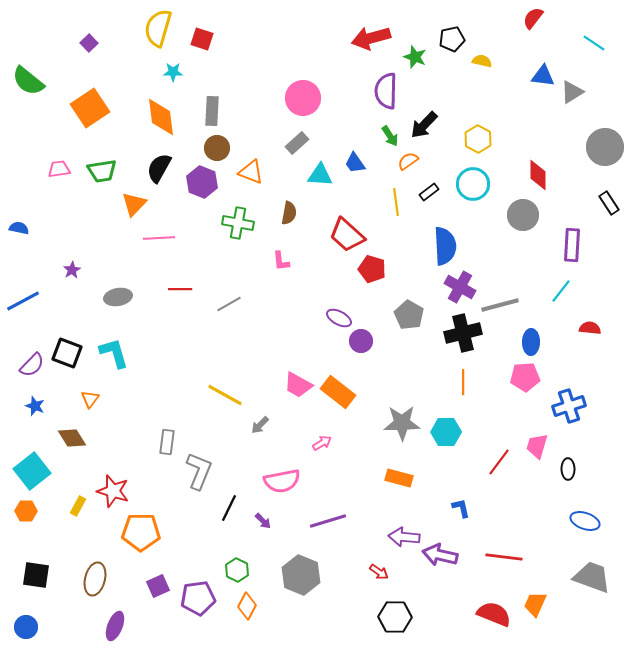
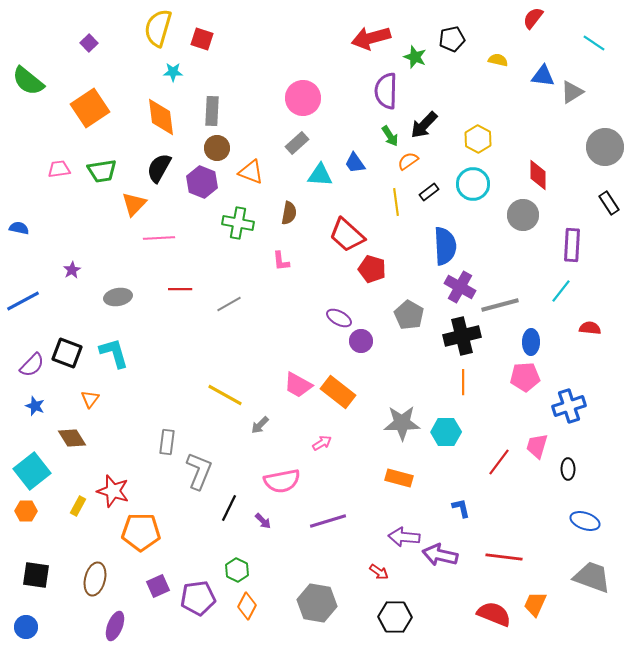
yellow semicircle at (482, 61): moved 16 px right, 1 px up
black cross at (463, 333): moved 1 px left, 3 px down
gray hexagon at (301, 575): moved 16 px right, 28 px down; rotated 12 degrees counterclockwise
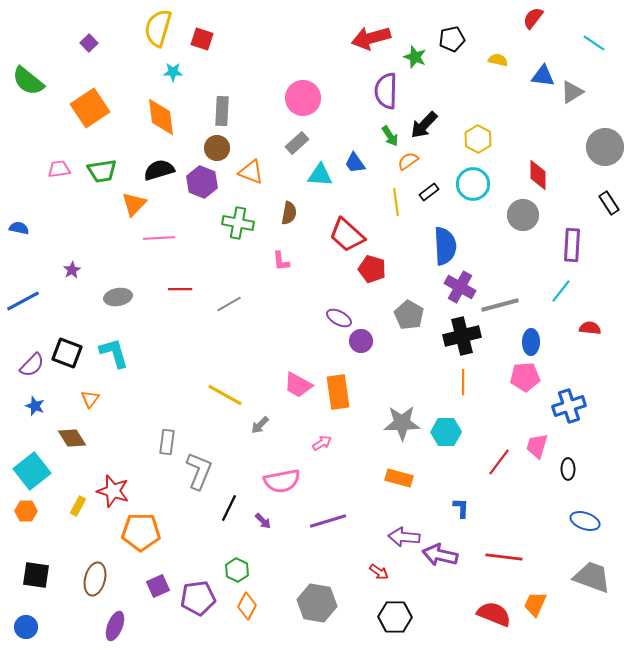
gray rectangle at (212, 111): moved 10 px right
black semicircle at (159, 168): moved 2 px down; rotated 44 degrees clockwise
orange rectangle at (338, 392): rotated 44 degrees clockwise
blue L-shape at (461, 508): rotated 15 degrees clockwise
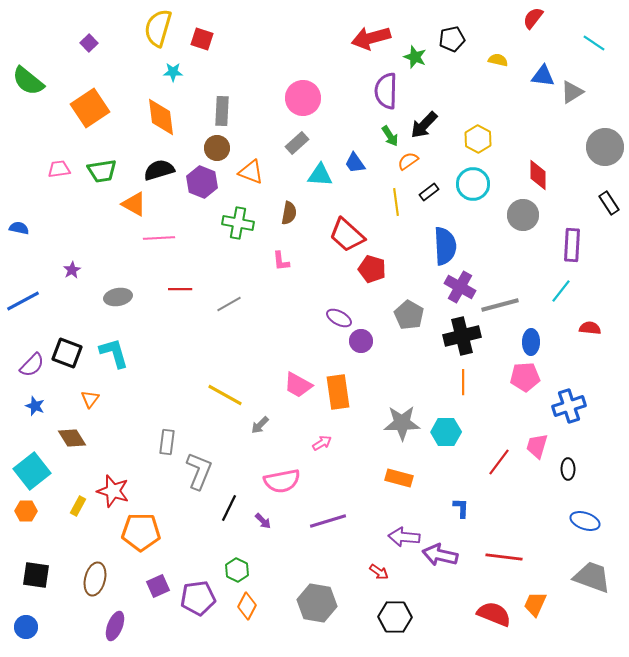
orange triangle at (134, 204): rotated 44 degrees counterclockwise
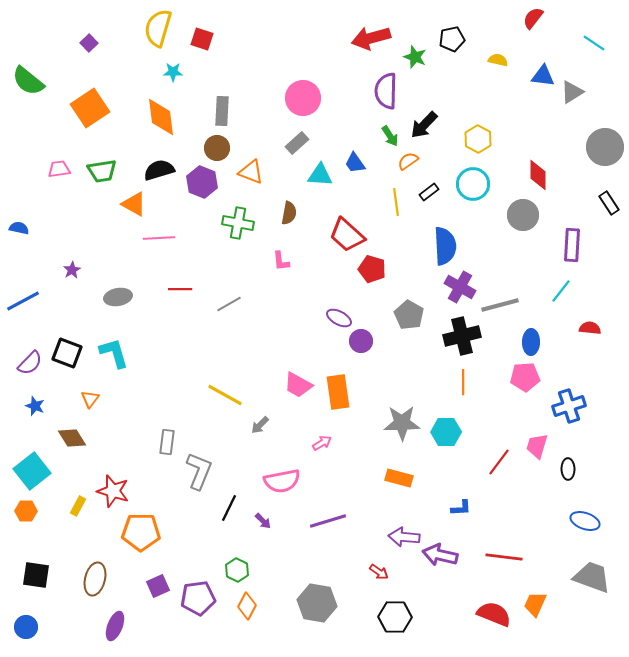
purple semicircle at (32, 365): moved 2 px left, 2 px up
blue L-shape at (461, 508): rotated 85 degrees clockwise
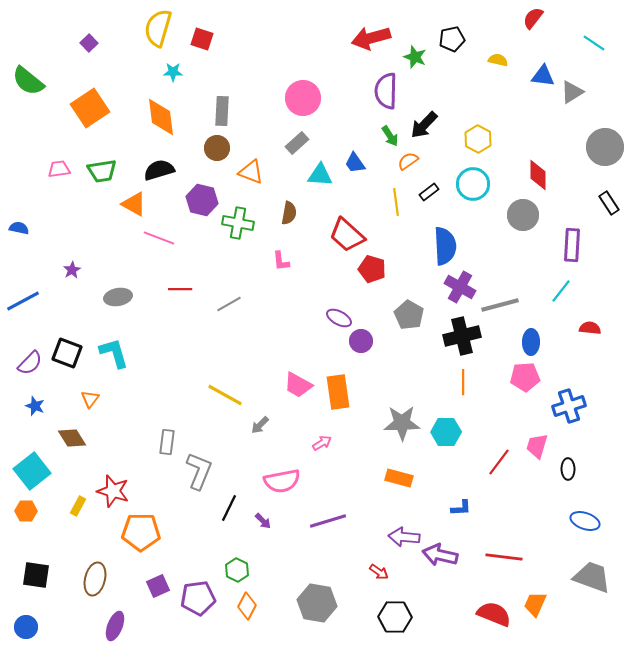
purple hexagon at (202, 182): moved 18 px down; rotated 8 degrees counterclockwise
pink line at (159, 238): rotated 24 degrees clockwise
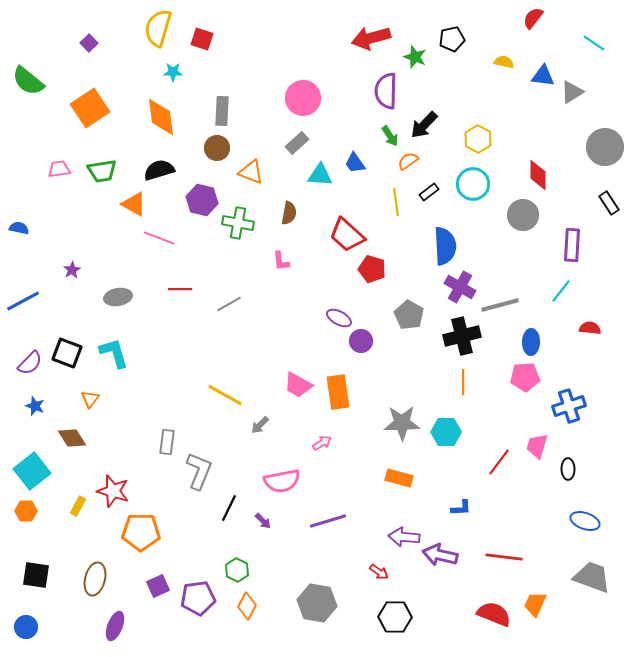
yellow semicircle at (498, 60): moved 6 px right, 2 px down
